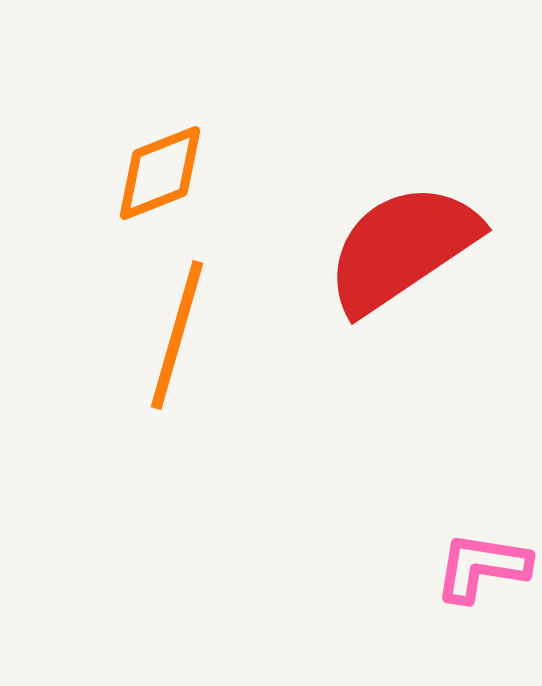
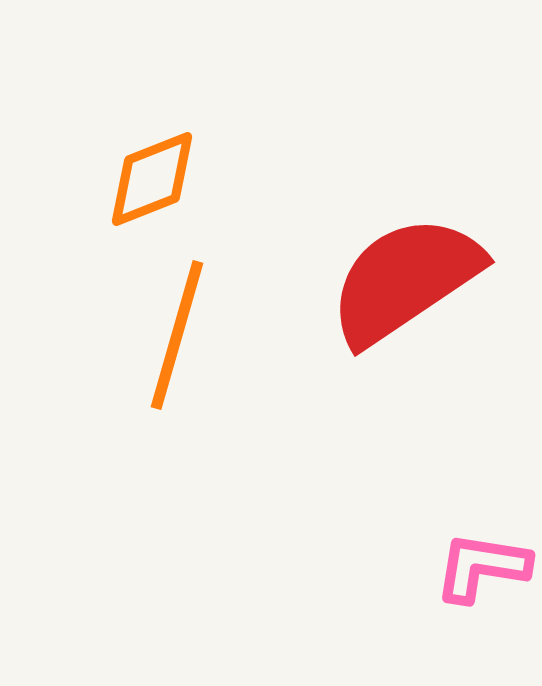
orange diamond: moved 8 px left, 6 px down
red semicircle: moved 3 px right, 32 px down
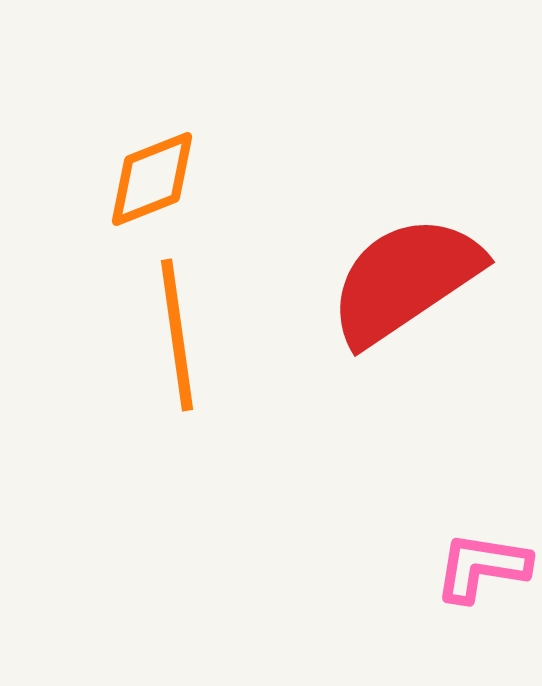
orange line: rotated 24 degrees counterclockwise
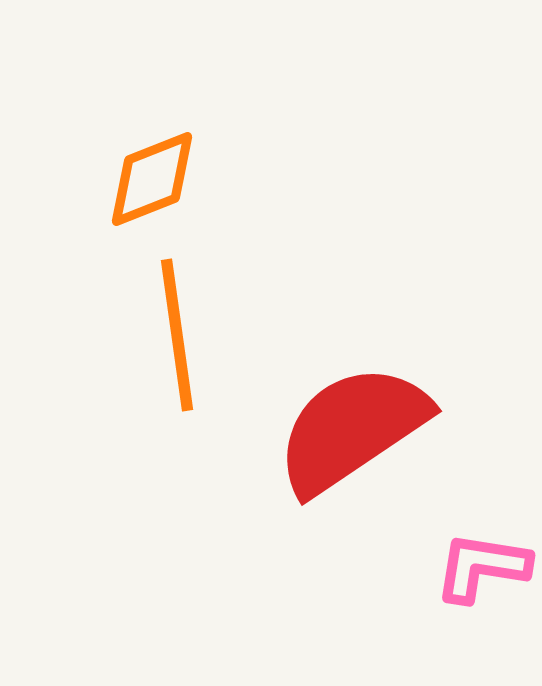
red semicircle: moved 53 px left, 149 px down
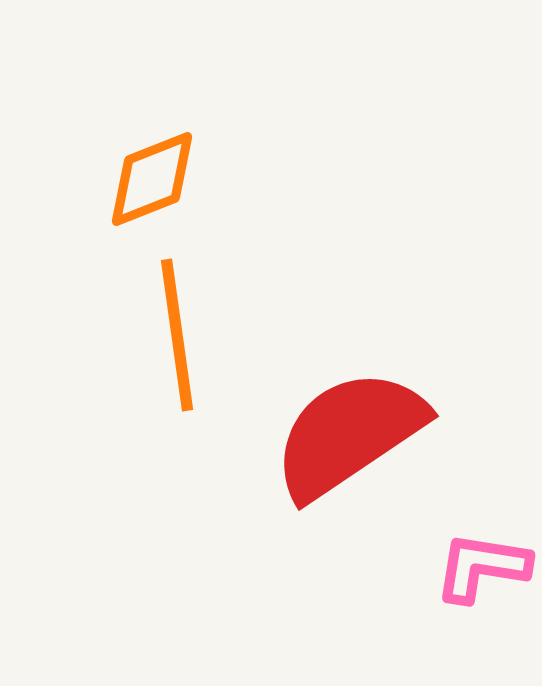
red semicircle: moved 3 px left, 5 px down
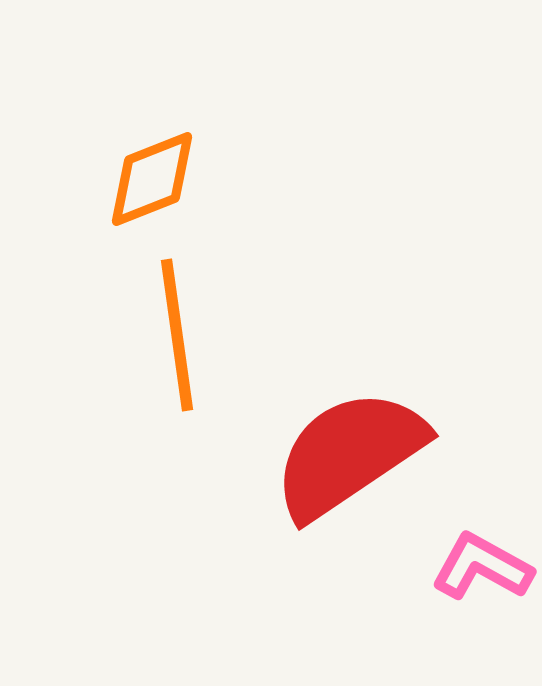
red semicircle: moved 20 px down
pink L-shape: rotated 20 degrees clockwise
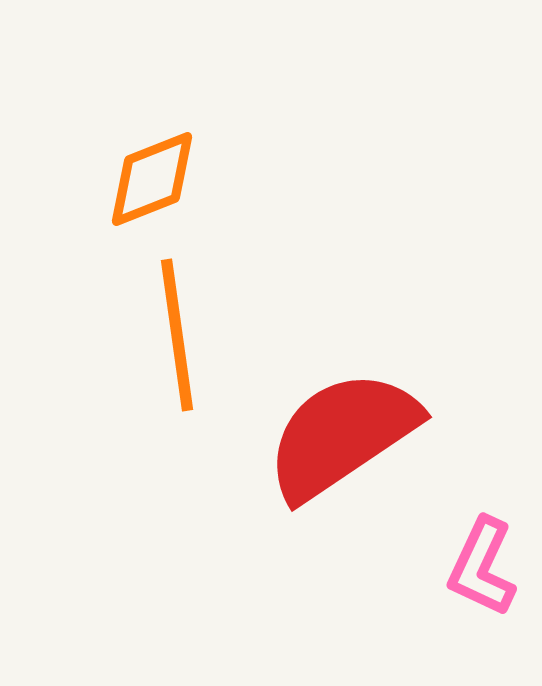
red semicircle: moved 7 px left, 19 px up
pink L-shape: rotated 94 degrees counterclockwise
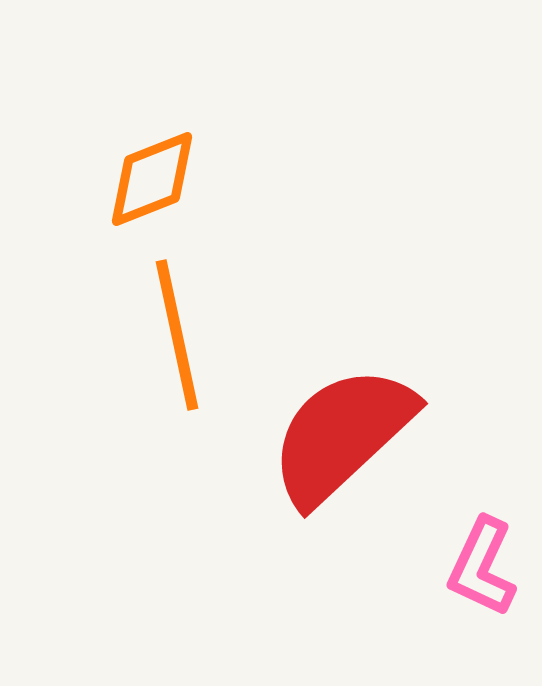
orange line: rotated 4 degrees counterclockwise
red semicircle: rotated 9 degrees counterclockwise
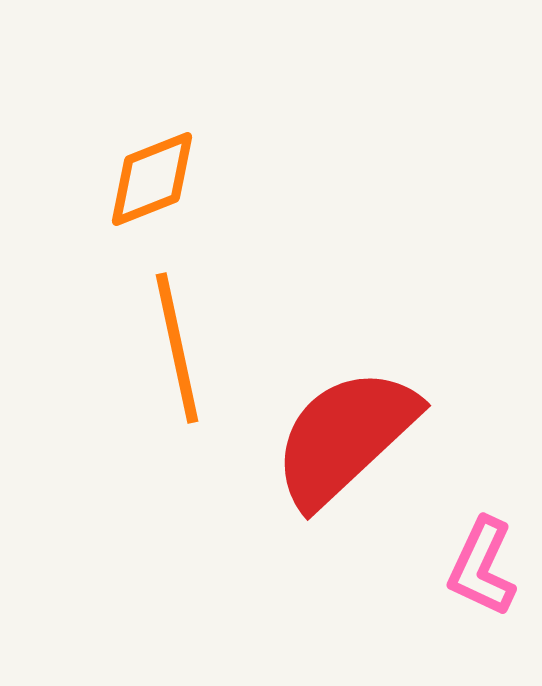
orange line: moved 13 px down
red semicircle: moved 3 px right, 2 px down
